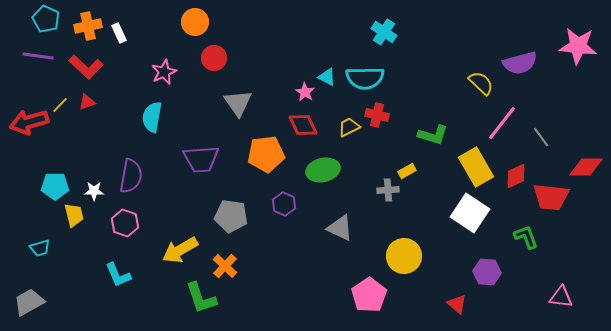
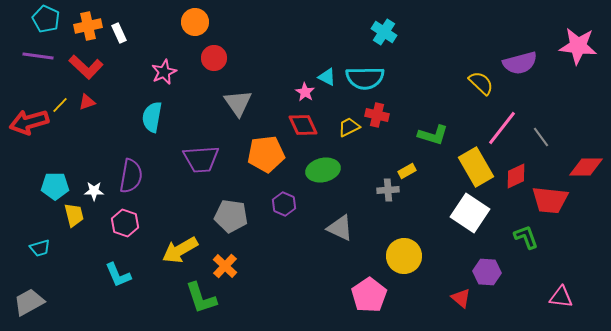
pink line at (502, 123): moved 5 px down
red trapezoid at (551, 197): moved 1 px left, 3 px down
red triangle at (457, 304): moved 4 px right, 6 px up
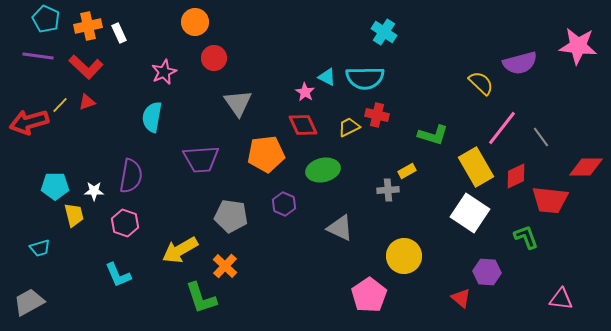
pink triangle at (561, 297): moved 2 px down
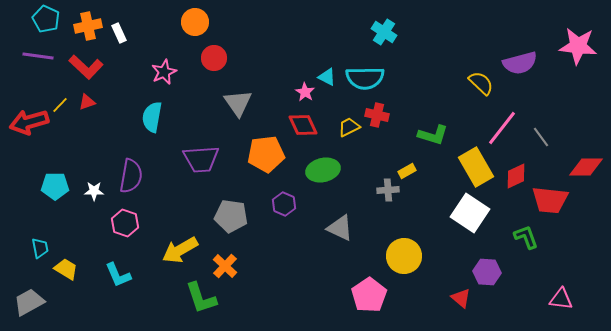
yellow trapezoid at (74, 215): moved 8 px left, 54 px down; rotated 45 degrees counterclockwise
cyan trapezoid at (40, 248): rotated 85 degrees counterclockwise
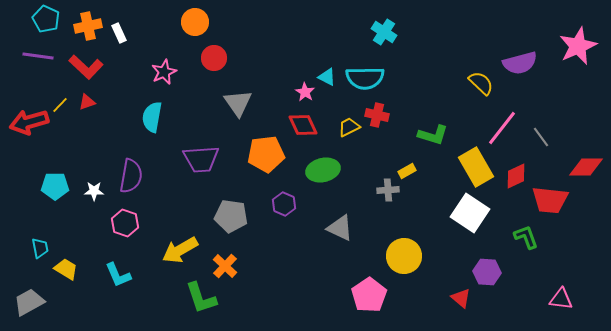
pink star at (578, 46): rotated 30 degrees counterclockwise
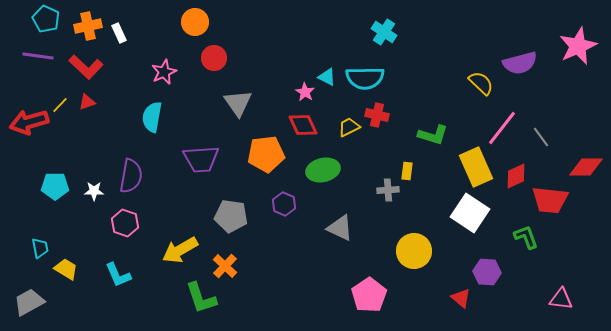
yellow rectangle at (476, 167): rotated 6 degrees clockwise
yellow rectangle at (407, 171): rotated 54 degrees counterclockwise
yellow circle at (404, 256): moved 10 px right, 5 px up
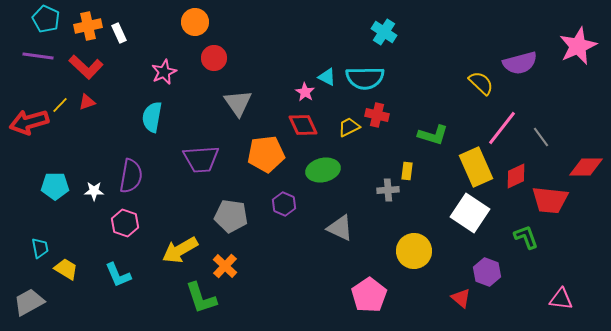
purple hexagon at (487, 272): rotated 16 degrees clockwise
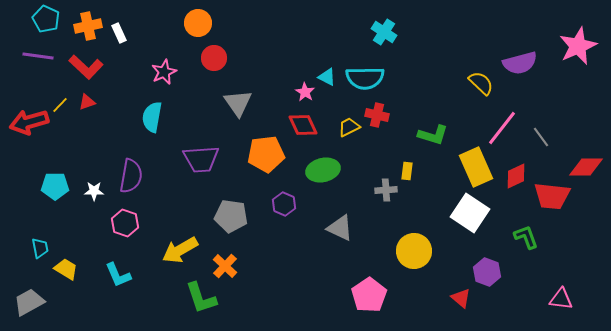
orange circle at (195, 22): moved 3 px right, 1 px down
gray cross at (388, 190): moved 2 px left
red trapezoid at (550, 200): moved 2 px right, 4 px up
